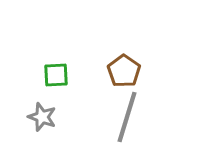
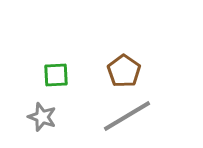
gray line: moved 1 px up; rotated 42 degrees clockwise
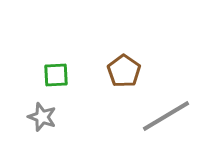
gray line: moved 39 px right
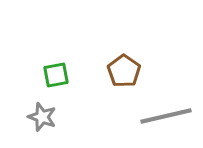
green square: rotated 8 degrees counterclockwise
gray line: rotated 18 degrees clockwise
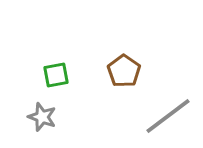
gray line: moved 2 px right; rotated 24 degrees counterclockwise
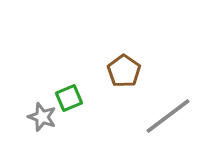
green square: moved 13 px right, 23 px down; rotated 12 degrees counterclockwise
